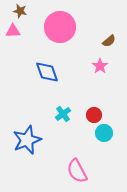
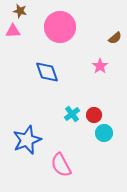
brown semicircle: moved 6 px right, 3 px up
cyan cross: moved 9 px right
pink semicircle: moved 16 px left, 6 px up
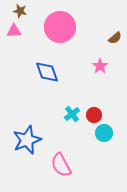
pink triangle: moved 1 px right
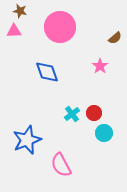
red circle: moved 2 px up
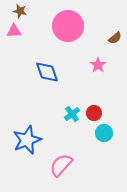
pink circle: moved 8 px right, 1 px up
pink star: moved 2 px left, 1 px up
pink semicircle: rotated 70 degrees clockwise
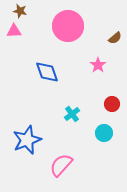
red circle: moved 18 px right, 9 px up
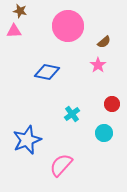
brown semicircle: moved 11 px left, 4 px down
blue diamond: rotated 60 degrees counterclockwise
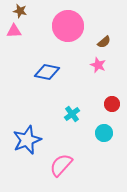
pink star: rotated 14 degrees counterclockwise
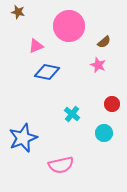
brown star: moved 2 px left, 1 px down
pink circle: moved 1 px right
pink triangle: moved 22 px right, 15 px down; rotated 21 degrees counterclockwise
cyan cross: rotated 14 degrees counterclockwise
blue star: moved 4 px left, 2 px up
pink semicircle: rotated 145 degrees counterclockwise
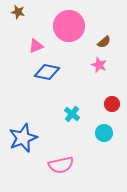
pink star: moved 1 px right
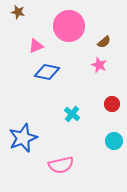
cyan circle: moved 10 px right, 8 px down
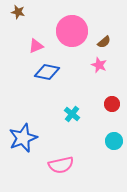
pink circle: moved 3 px right, 5 px down
